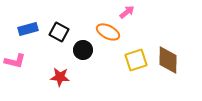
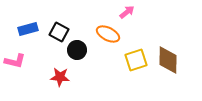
orange ellipse: moved 2 px down
black circle: moved 6 px left
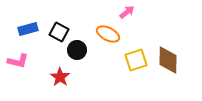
pink L-shape: moved 3 px right
red star: rotated 30 degrees clockwise
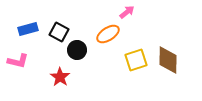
orange ellipse: rotated 60 degrees counterclockwise
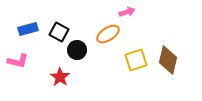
pink arrow: rotated 21 degrees clockwise
brown diamond: rotated 12 degrees clockwise
